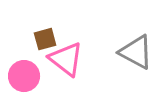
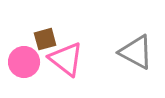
pink circle: moved 14 px up
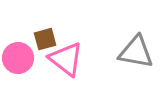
gray triangle: rotated 18 degrees counterclockwise
pink circle: moved 6 px left, 4 px up
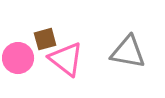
gray triangle: moved 8 px left
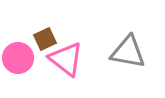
brown square: rotated 10 degrees counterclockwise
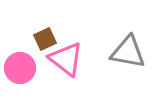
pink circle: moved 2 px right, 10 px down
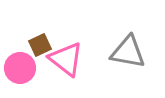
brown square: moved 5 px left, 6 px down
